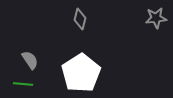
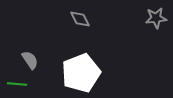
gray diamond: rotated 40 degrees counterclockwise
white pentagon: rotated 12 degrees clockwise
green line: moved 6 px left
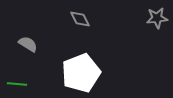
gray star: moved 1 px right
gray semicircle: moved 2 px left, 16 px up; rotated 24 degrees counterclockwise
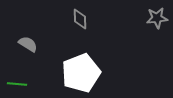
gray diamond: rotated 25 degrees clockwise
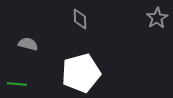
gray star: rotated 25 degrees counterclockwise
gray semicircle: rotated 18 degrees counterclockwise
white pentagon: rotated 6 degrees clockwise
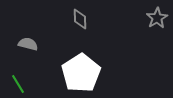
white pentagon: rotated 18 degrees counterclockwise
green line: moved 1 px right; rotated 54 degrees clockwise
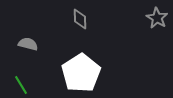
gray star: rotated 10 degrees counterclockwise
green line: moved 3 px right, 1 px down
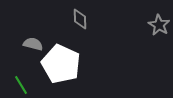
gray star: moved 2 px right, 7 px down
gray semicircle: moved 5 px right
white pentagon: moved 20 px left, 9 px up; rotated 15 degrees counterclockwise
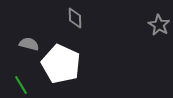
gray diamond: moved 5 px left, 1 px up
gray semicircle: moved 4 px left
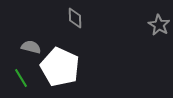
gray semicircle: moved 2 px right, 3 px down
white pentagon: moved 1 px left, 3 px down
green line: moved 7 px up
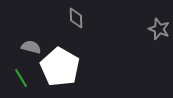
gray diamond: moved 1 px right
gray star: moved 4 px down; rotated 10 degrees counterclockwise
white pentagon: rotated 6 degrees clockwise
